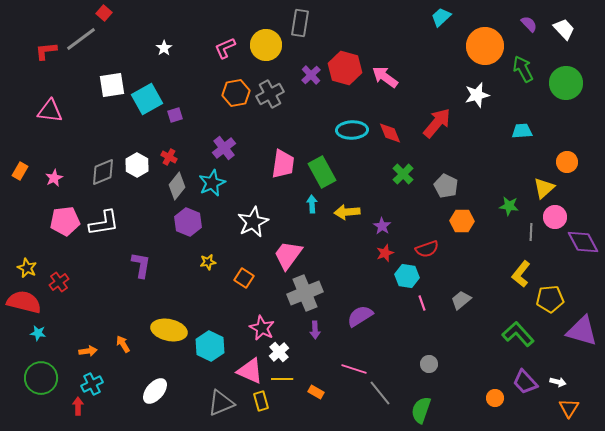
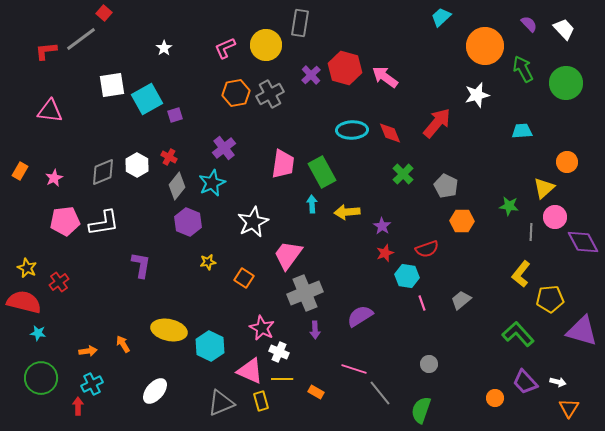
white cross at (279, 352): rotated 24 degrees counterclockwise
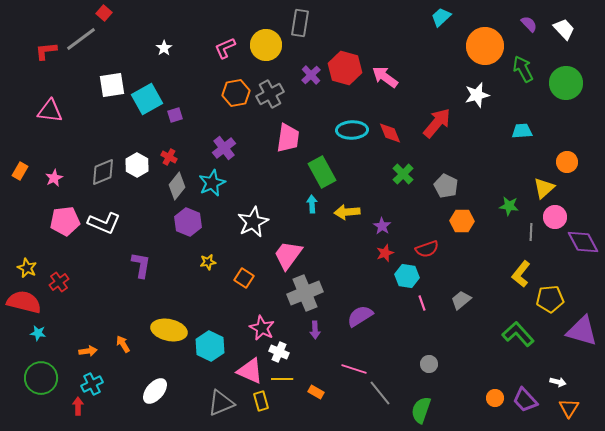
pink trapezoid at (283, 164): moved 5 px right, 26 px up
white L-shape at (104, 223): rotated 32 degrees clockwise
purple trapezoid at (525, 382): moved 18 px down
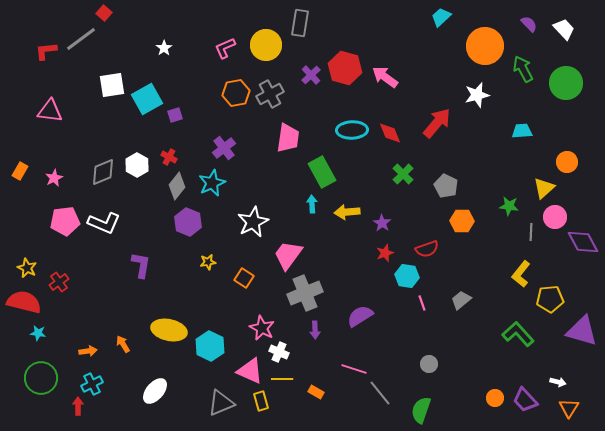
purple star at (382, 226): moved 3 px up
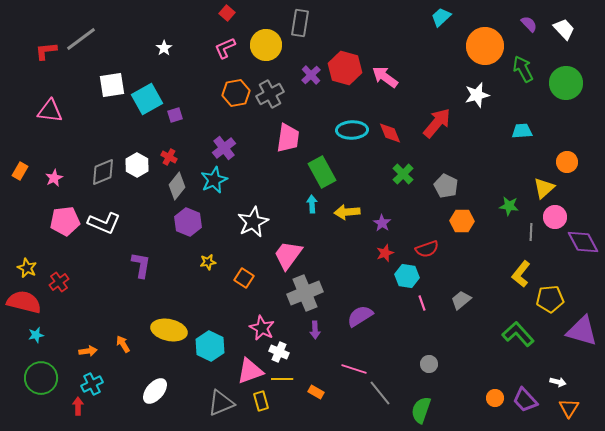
red square at (104, 13): moved 123 px right
cyan star at (212, 183): moved 2 px right, 3 px up
cyan star at (38, 333): moved 2 px left, 2 px down; rotated 21 degrees counterclockwise
pink triangle at (250, 371): rotated 44 degrees counterclockwise
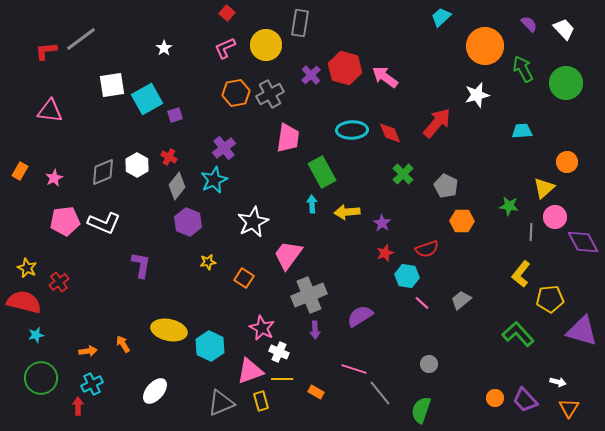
gray cross at (305, 293): moved 4 px right, 2 px down
pink line at (422, 303): rotated 28 degrees counterclockwise
